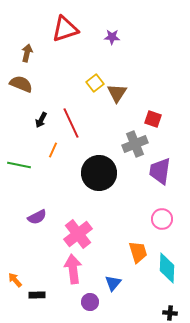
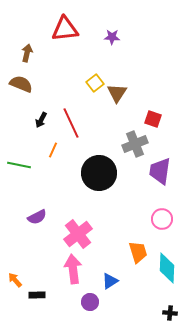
red triangle: rotated 12 degrees clockwise
blue triangle: moved 3 px left, 2 px up; rotated 18 degrees clockwise
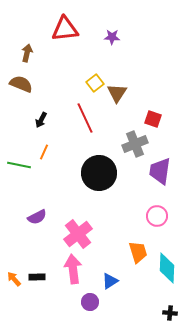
red line: moved 14 px right, 5 px up
orange line: moved 9 px left, 2 px down
pink circle: moved 5 px left, 3 px up
orange arrow: moved 1 px left, 1 px up
black rectangle: moved 18 px up
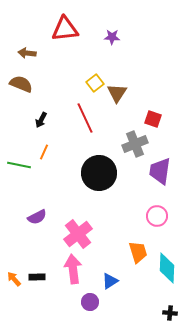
brown arrow: rotated 96 degrees counterclockwise
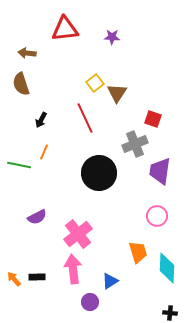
brown semicircle: rotated 130 degrees counterclockwise
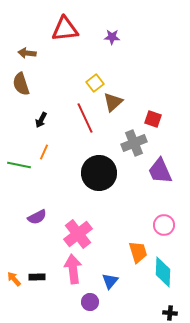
brown triangle: moved 4 px left, 9 px down; rotated 15 degrees clockwise
gray cross: moved 1 px left, 1 px up
purple trapezoid: rotated 32 degrees counterclockwise
pink circle: moved 7 px right, 9 px down
cyan diamond: moved 4 px left, 4 px down
blue triangle: rotated 18 degrees counterclockwise
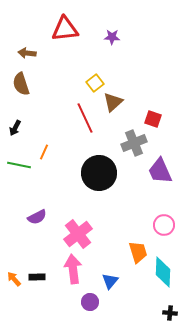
black arrow: moved 26 px left, 8 px down
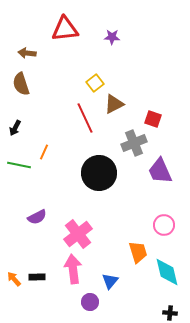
brown triangle: moved 1 px right, 2 px down; rotated 15 degrees clockwise
cyan diamond: moved 4 px right; rotated 16 degrees counterclockwise
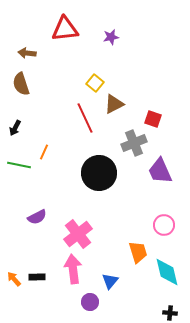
purple star: moved 1 px left; rotated 14 degrees counterclockwise
yellow square: rotated 12 degrees counterclockwise
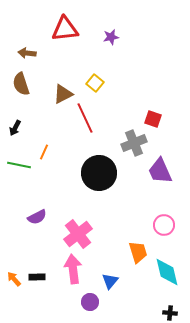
brown triangle: moved 51 px left, 10 px up
